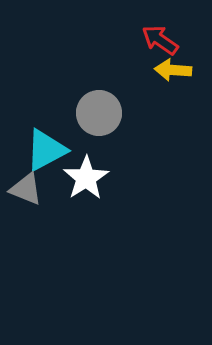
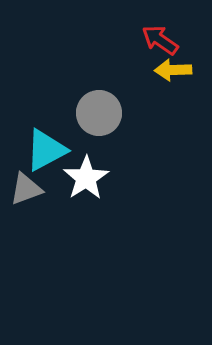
yellow arrow: rotated 6 degrees counterclockwise
gray triangle: rotated 42 degrees counterclockwise
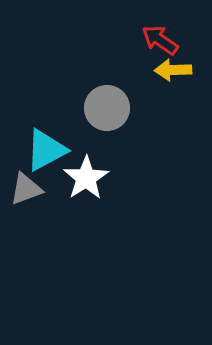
gray circle: moved 8 px right, 5 px up
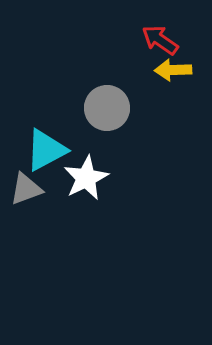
white star: rotated 6 degrees clockwise
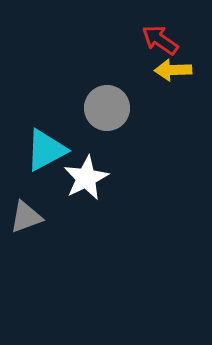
gray triangle: moved 28 px down
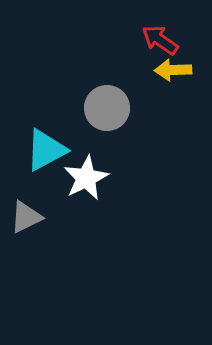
gray triangle: rotated 6 degrees counterclockwise
